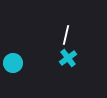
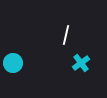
cyan cross: moved 13 px right, 5 px down
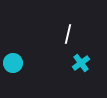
white line: moved 2 px right, 1 px up
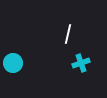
cyan cross: rotated 18 degrees clockwise
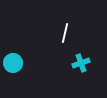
white line: moved 3 px left, 1 px up
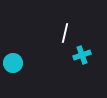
cyan cross: moved 1 px right, 8 px up
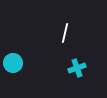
cyan cross: moved 5 px left, 13 px down
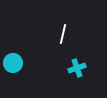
white line: moved 2 px left, 1 px down
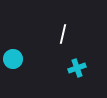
cyan circle: moved 4 px up
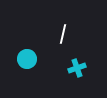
cyan circle: moved 14 px right
